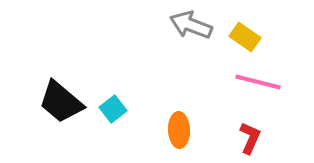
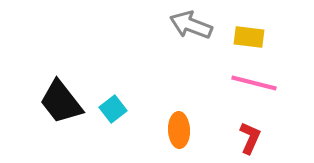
yellow rectangle: moved 4 px right; rotated 28 degrees counterclockwise
pink line: moved 4 px left, 1 px down
black trapezoid: rotated 12 degrees clockwise
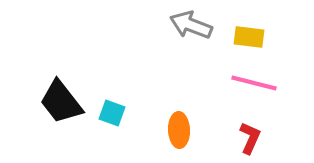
cyan square: moved 1 px left, 4 px down; rotated 32 degrees counterclockwise
